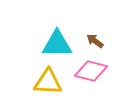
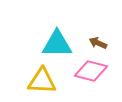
brown arrow: moved 3 px right, 2 px down; rotated 12 degrees counterclockwise
yellow triangle: moved 6 px left, 1 px up
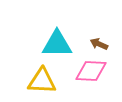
brown arrow: moved 1 px right, 1 px down
pink diamond: rotated 12 degrees counterclockwise
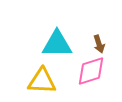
brown arrow: rotated 132 degrees counterclockwise
pink diamond: rotated 20 degrees counterclockwise
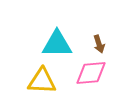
pink diamond: moved 2 px down; rotated 12 degrees clockwise
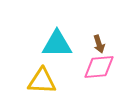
pink diamond: moved 8 px right, 6 px up
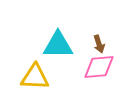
cyan triangle: moved 1 px right, 1 px down
yellow triangle: moved 7 px left, 4 px up
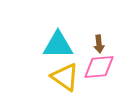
brown arrow: rotated 12 degrees clockwise
yellow triangle: moved 30 px right; rotated 32 degrees clockwise
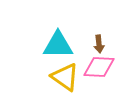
pink diamond: rotated 8 degrees clockwise
